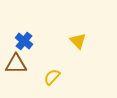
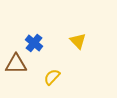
blue cross: moved 10 px right, 2 px down
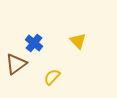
brown triangle: rotated 35 degrees counterclockwise
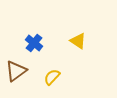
yellow triangle: rotated 12 degrees counterclockwise
brown triangle: moved 7 px down
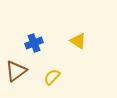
blue cross: rotated 30 degrees clockwise
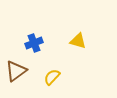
yellow triangle: rotated 18 degrees counterclockwise
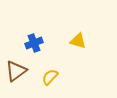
yellow semicircle: moved 2 px left
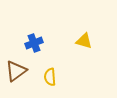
yellow triangle: moved 6 px right
yellow semicircle: rotated 48 degrees counterclockwise
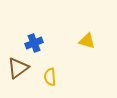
yellow triangle: moved 3 px right
brown triangle: moved 2 px right, 3 px up
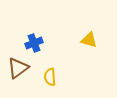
yellow triangle: moved 2 px right, 1 px up
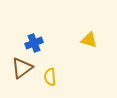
brown triangle: moved 4 px right
